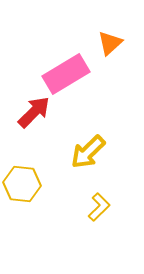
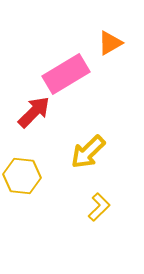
orange triangle: rotated 12 degrees clockwise
yellow hexagon: moved 8 px up
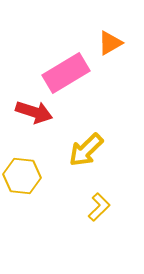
pink rectangle: moved 1 px up
red arrow: rotated 63 degrees clockwise
yellow arrow: moved 2 px left, 2 px up
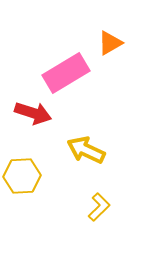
red arrow: moved 1 px left, 1 px down
yellow arrow: rotated 69 degrees clockwise
yellow hexagon: rotated 9 degrees counterclockwise
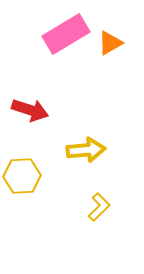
pink rectangle: moved 39 px up
red arrow: moved 3 px left, 3 px up
yellow arrow: rotated 150 degrees clockwise
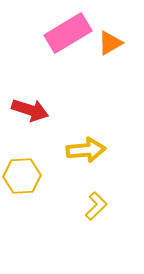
pink rectangle: moved 2 px right, 1 px up
yellow L-shape: moved 3 px left, 1 px up
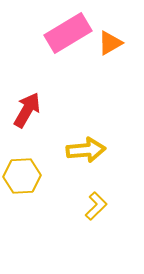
red arrow: moved 3 px left; rotated 78 degrees counterclockwise
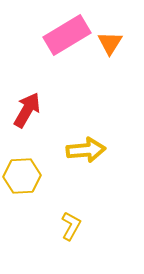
pink rectangle: moved 1 px left, 2 px down
orange triangle: rotated 28 degrees counterclockwise
yellow L-shape: moved 25 px left, 20 px down; rotated 16 degrees counterclockwise
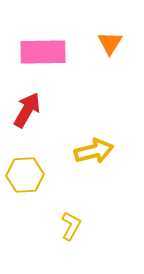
pink rectangle: moved 24 px left, 17 px down; rotated 30 degrees clockwise
yellow arrow: moved 8 px right, 1 px down; rotated 9 degrees counterclockwise
yellow hexagon: moved 3 px right, 1 px up
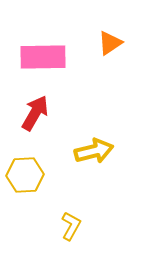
orange triangle: rotated 24 degrees clockwise
pink rectangle: moved 5 px down
red arrow: moved 8 px right, 3 px down
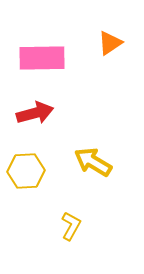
pink rectangle: moved 1 px left, 1 px down
red arrow: rotated 45 degrees clockwise
yellow arrow: moved 1 px left, 11 px down; rotated 135 degrees counterclockwise
yellow hexagon: moved 1 px right, 4 px up
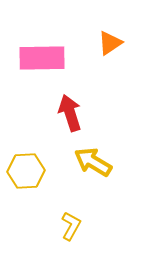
red arrow: moved 35 px right; rotated 93 degrees counterclockwise
